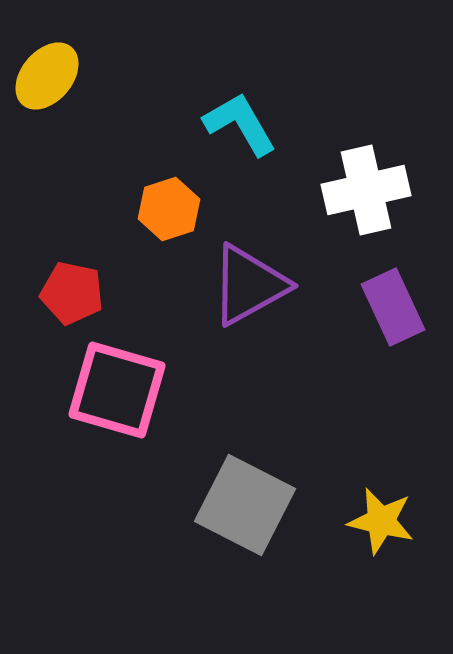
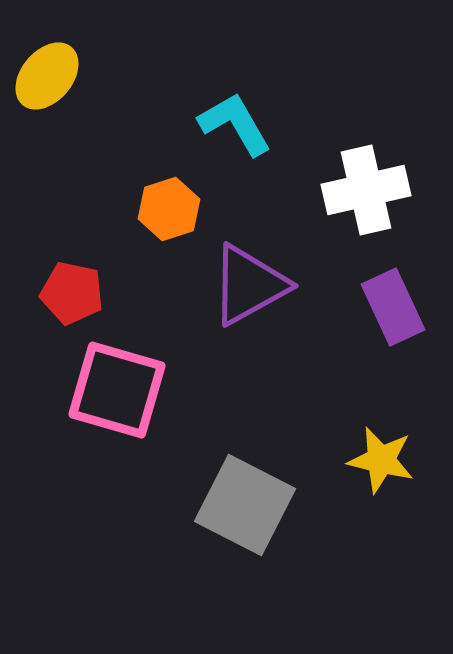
cyan L-shape: moved 5 px left
yellow star: moved 61 px up
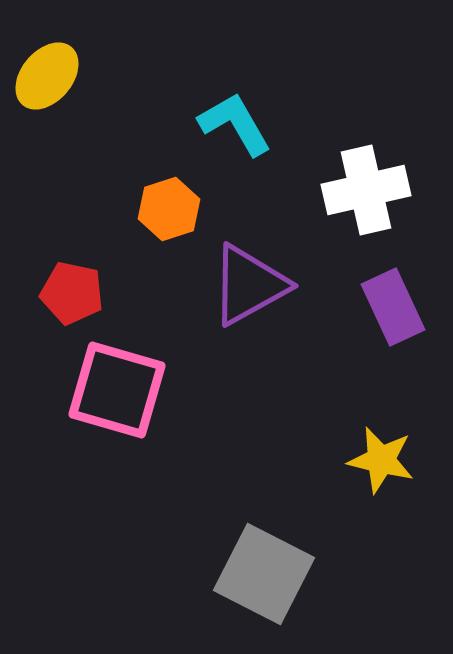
gray square: moved 19 px right, 69 px down
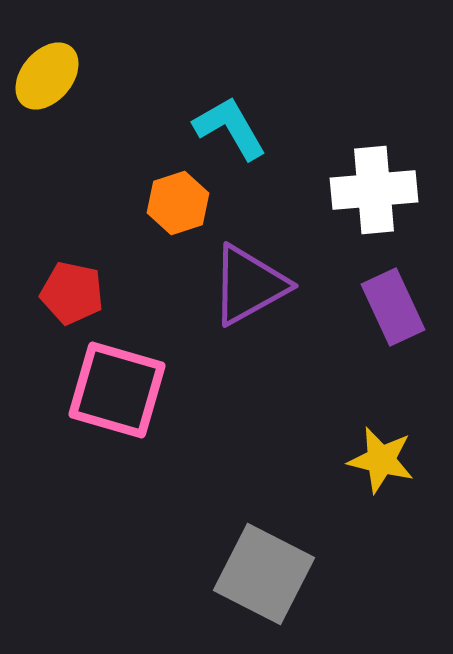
cyan L-shape: moved 5 px left, 4 px down
white cross: moved 8 px right; rotated 8 degrees clockwise
orange hexagon: moved 9 px right, 6 px up
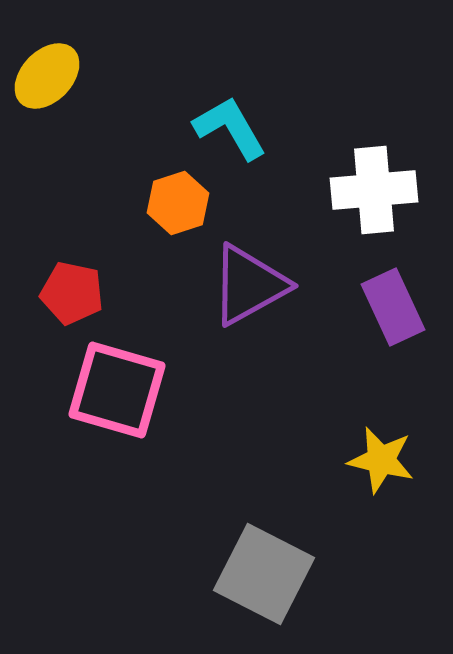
yellow ellipse: rotated 4 degrees clockwise
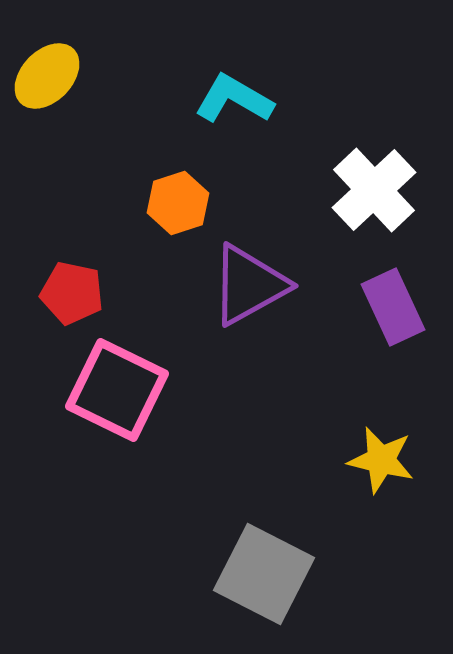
cyan L-shape: moved 4 px right, 29 px up; rotated 30 degrees counterclockwise
white cross: rotated 38 degrees counterclockwise
pink square: rotated 10 degrees clockwise
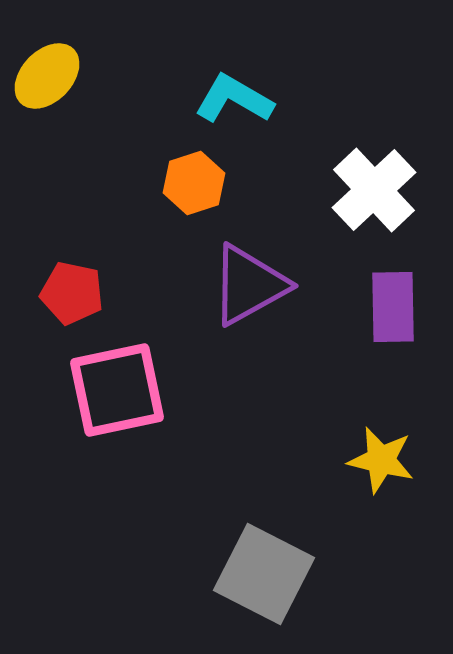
orange hexagon: moved 16 px right, 20 px up
purple rectangle: rotated 24 degrees clockwise
pink square: rotated 38 degrees counterclockwise
